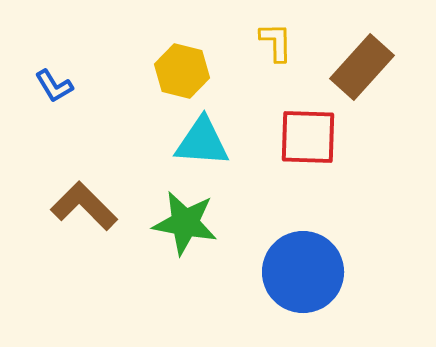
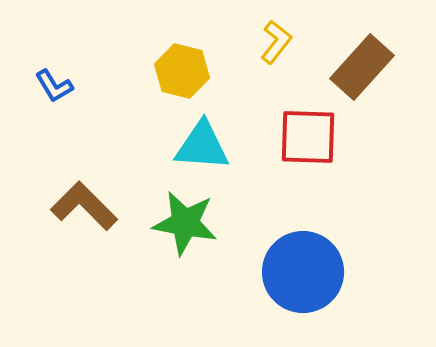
yellow L-shape: rotated 39 degrees clockwise
cyan triangle: moved 4 px down
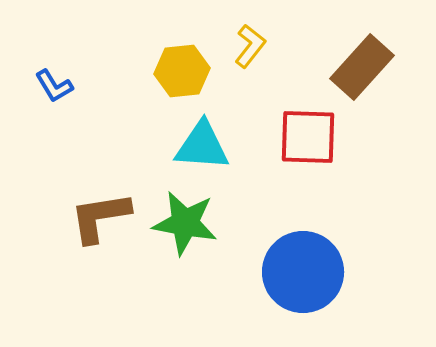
yellow L-shape: moved 26 px left, 4 px down
yellow hexagon: rotated 20 degrees counterclockwise
brown L-shape: moved 16 px right, 11 px down; rotated 54 degrees counterclockwise
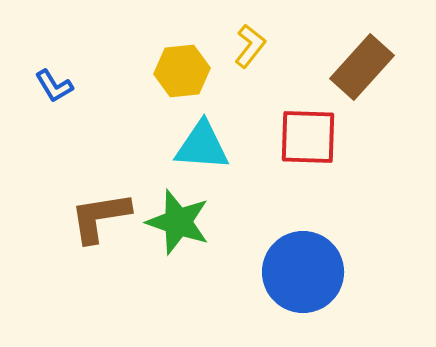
green star: moved 7 px left, 1 px up; rotated 8 degrees clockwise
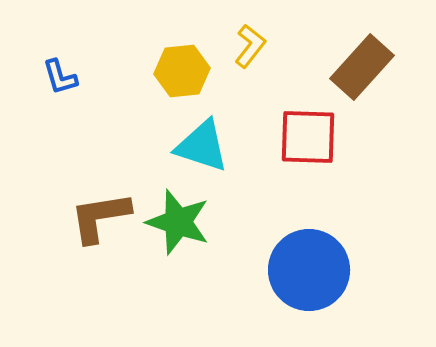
blue L-shape: moved 6 px right, 9 px up; rotated 15 degrees clockwise
cyan triangle: rotated 14 degrees clockwise
blue circle: moved 6 px right, 2 px up
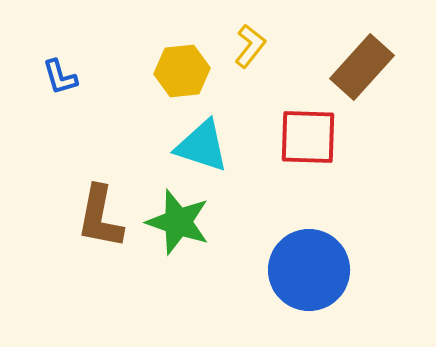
brown L-shape: rotated 70 degrees counterclockwise
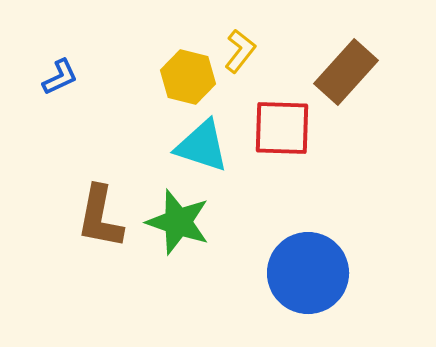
yellow L-shape: moved 10 px left, 5 px down
brown rectangle: moved 16 px left, 5 px down
yellow hexagon: moved 6 px right, 6 px down; rotated 20 degrees clockwise
blue L-shape: rotated 99 degrees counterclockwise
red square: moved 26 px left, 9 px up
blue circle: moved 1 px left, 3 px down
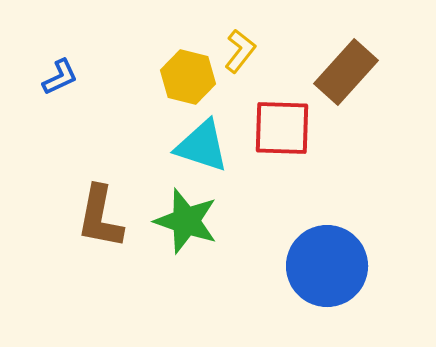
green star: moved 8 px right, 1 px up
blue circle: moved 19 px right, 7 px up
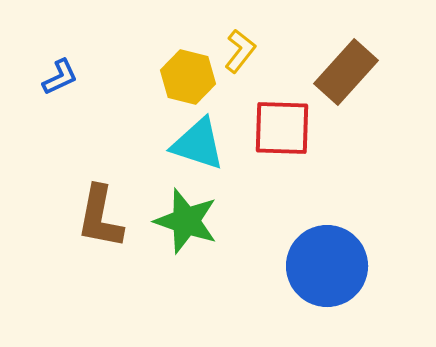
cyan triangle: moved 4 px left, 2 px up
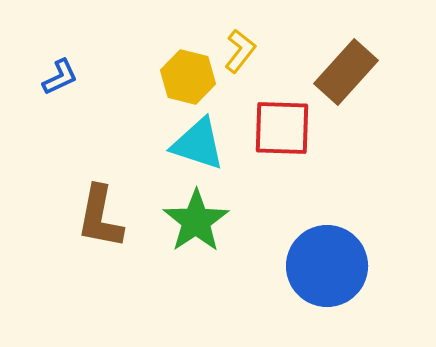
green star: moved 10 px right; rotated 20 degrees clockwise
